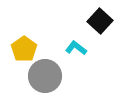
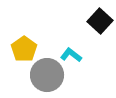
cyan L-shape: moved 5 px left, 7 px down
gray circle: moved 2 px right, 1 px up
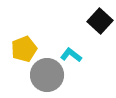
yellow pentagon: rotated 15 degrees clockwise
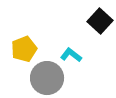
gray circle: moved 3 px down
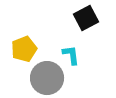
black square: moved 14 px left, 3 px up; rotated 20 degrees clockwise
cyan L-shape: rotated 45 degrees clockwise
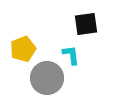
black square: moved 6 px down; rotated 20 degrees clockwise
yellow pentagon: moved 1 px left
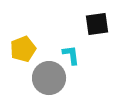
black square: moved 11 px right
gray circle: moved 2 px right
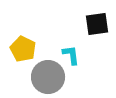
yellow pentagon: rotated 25 degrees counterclockwise
gray circle: moved 1 px left, 1 px up
